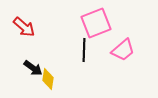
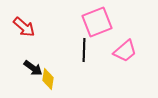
pink square: moved 1 px right, 1 px up
pink trapezoid: moved 2 px right, 1 px down
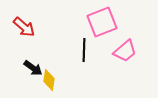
pink square: moved 5 px right
yellow diamond: moved 1 px right, 1 px down
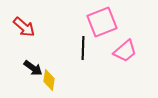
black line: moved 1 px left, 2 px up
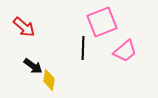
black arrow: moved 2 px up
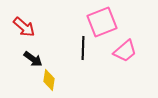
black arrow: moved 7 px up
